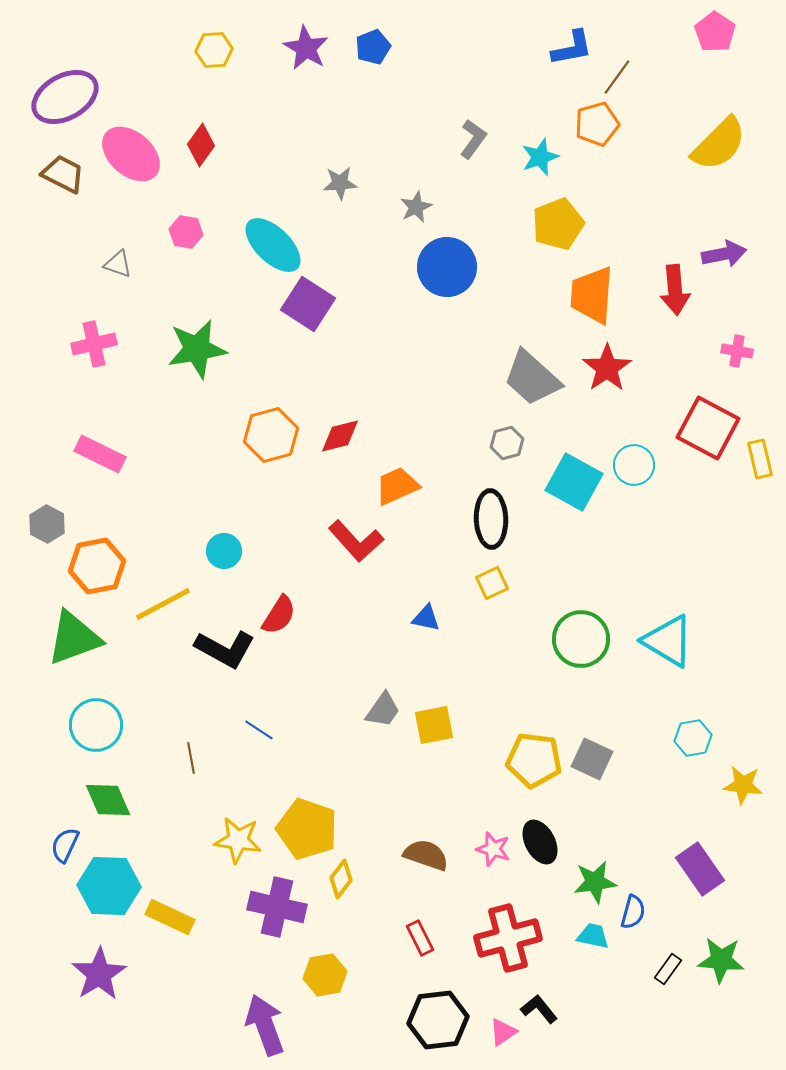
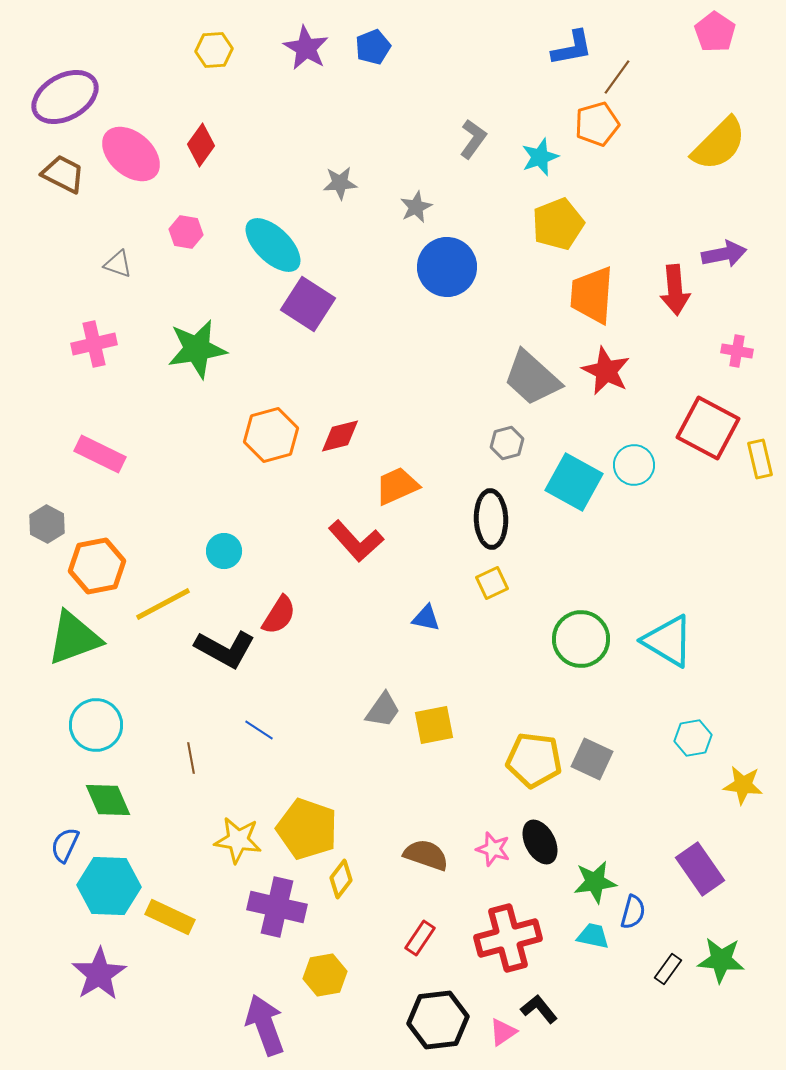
red star at (607, 368): moved 1 px left, 3 px down; rotated 12 degrees counterclockwise
red rectangle at (420, 938): rotated 60 degrees clockwise
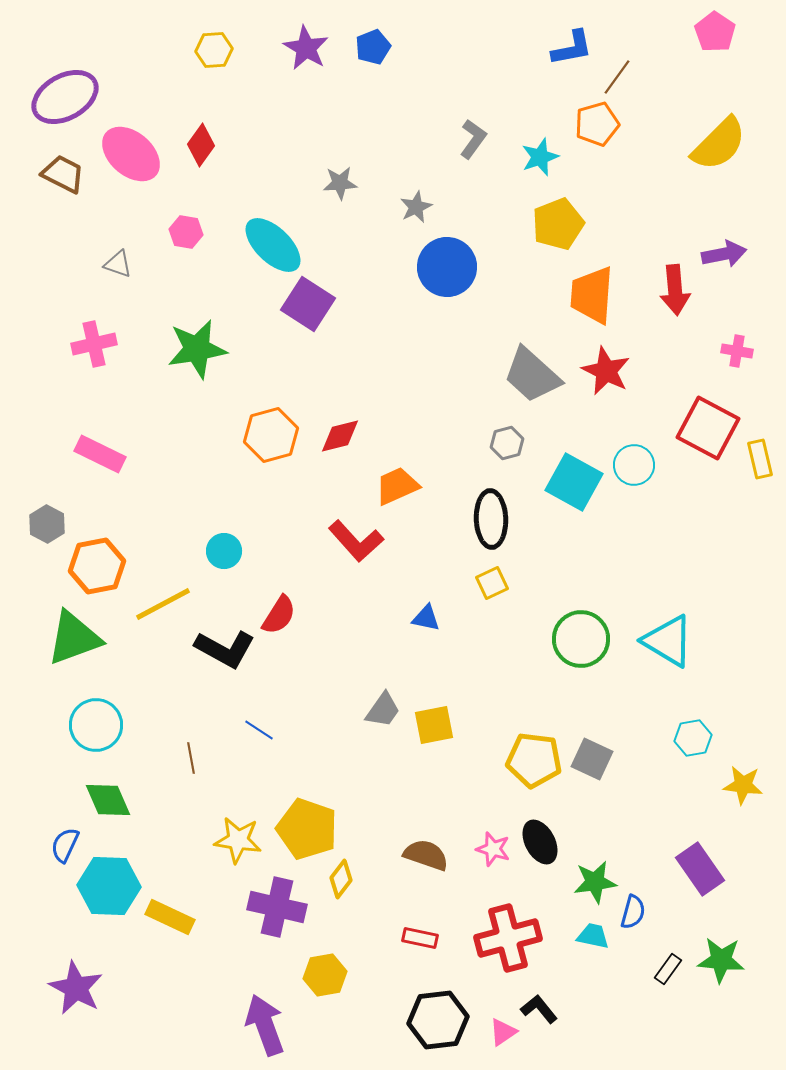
gray trapezoid at (532, 378): moved 3 px up
red rectangle at (420, 938): rotated 68 degrees clockwise
purple star at (99, 974): moved 23 px left, 14 px down; rotated 12 degrees counterclockwise
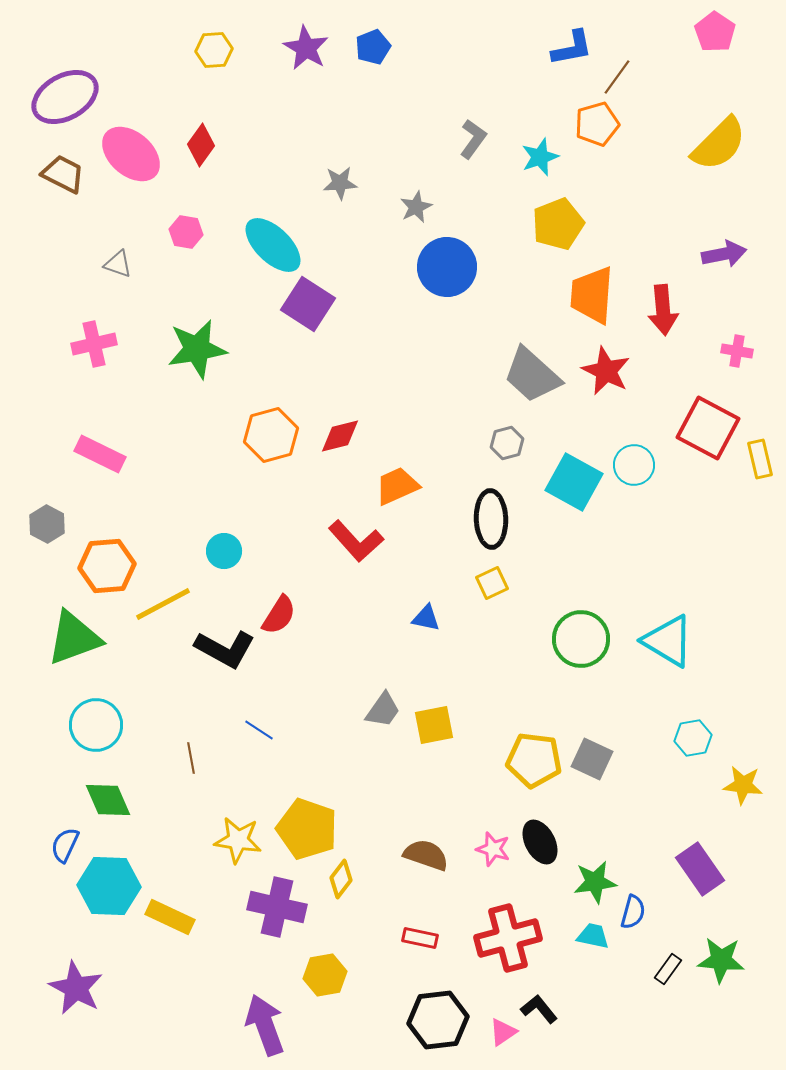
red arrow at (675, 290): moved 12 px left, 20 px down
orange hexagon at (97, 566): moved 10 px right; rotated 6 degrees clockwise
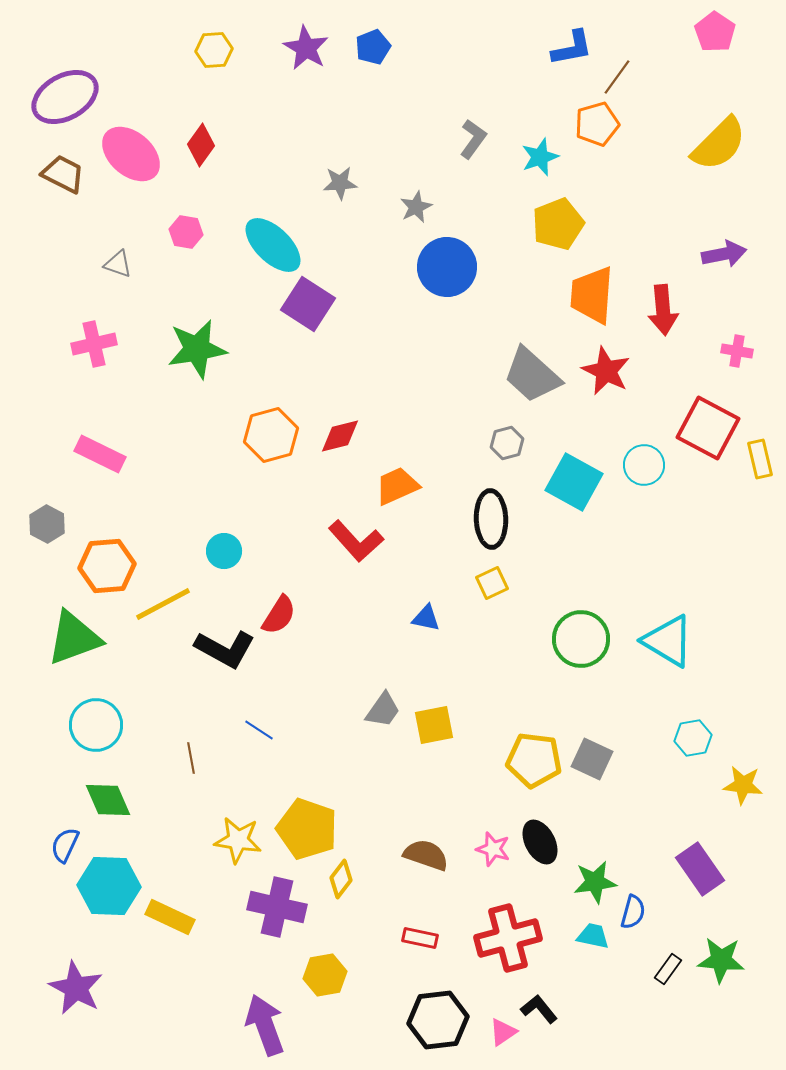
cyan circle at (634, 465): moved 10 px right
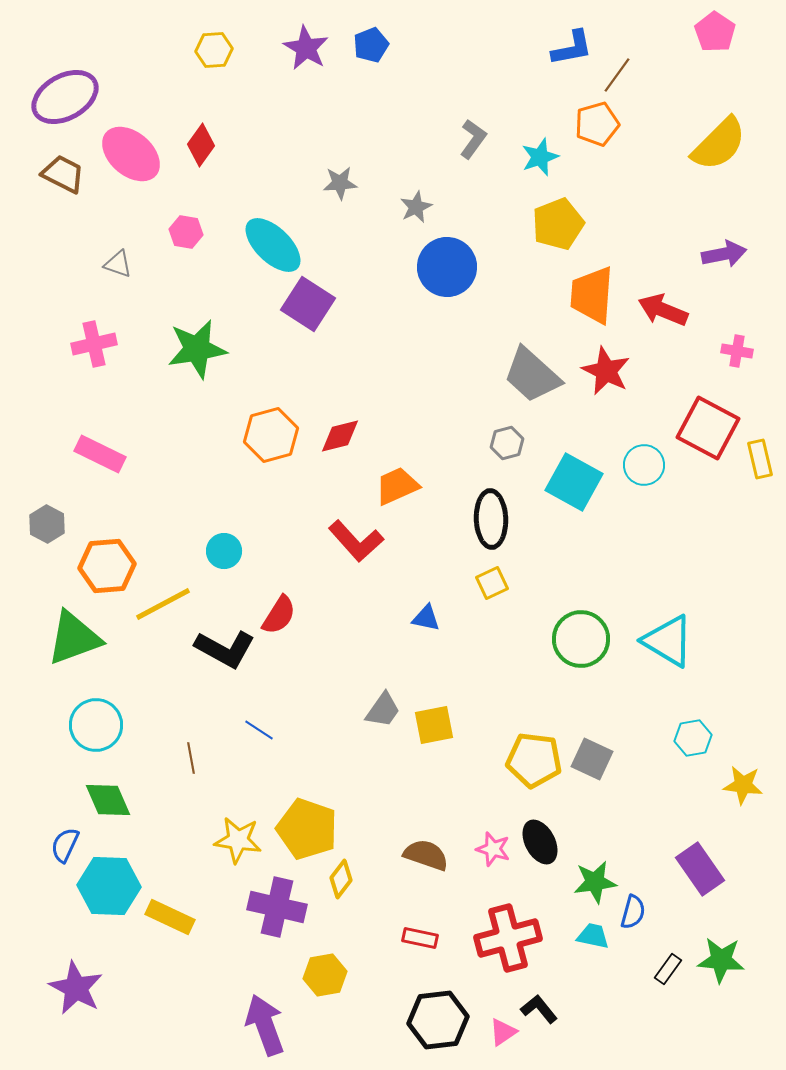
blue pentagon at (373, 47): moved 2 px left, 2 px up
brown line at (617, 77): moved 2 px up
red arrow at (663, 310): rotated 117 degrees clockwise
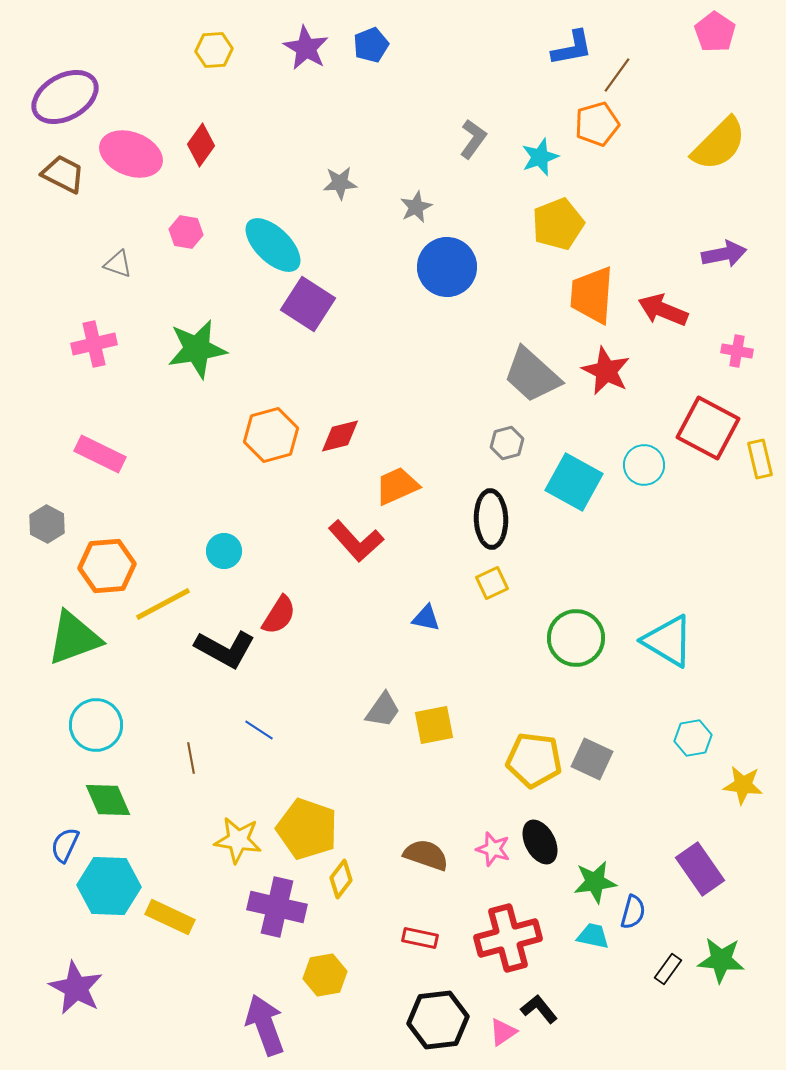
pink ellipse at (131, 154): rotated 20 degrees counterclockwise
green circle at (581, 639): moved 5 px left, 1 px up
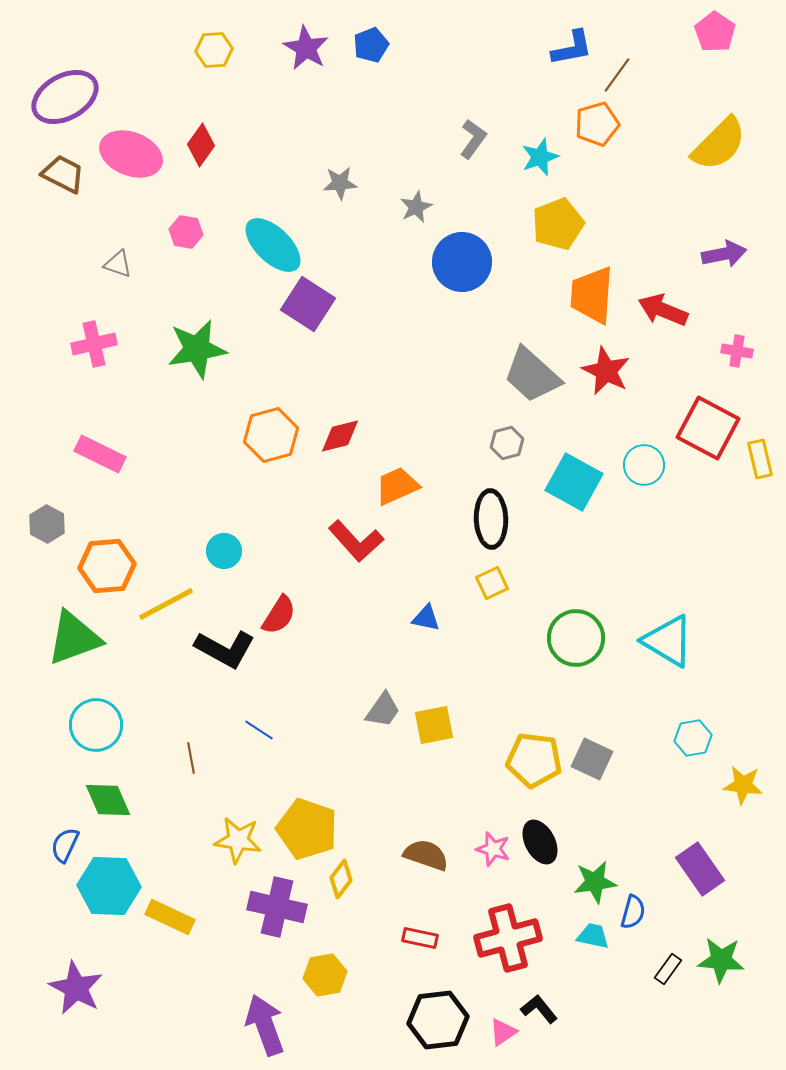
blue circle at (447, 267): moved 15 px right, 5 px up
yellow line at (163, 604): moved 3 px right
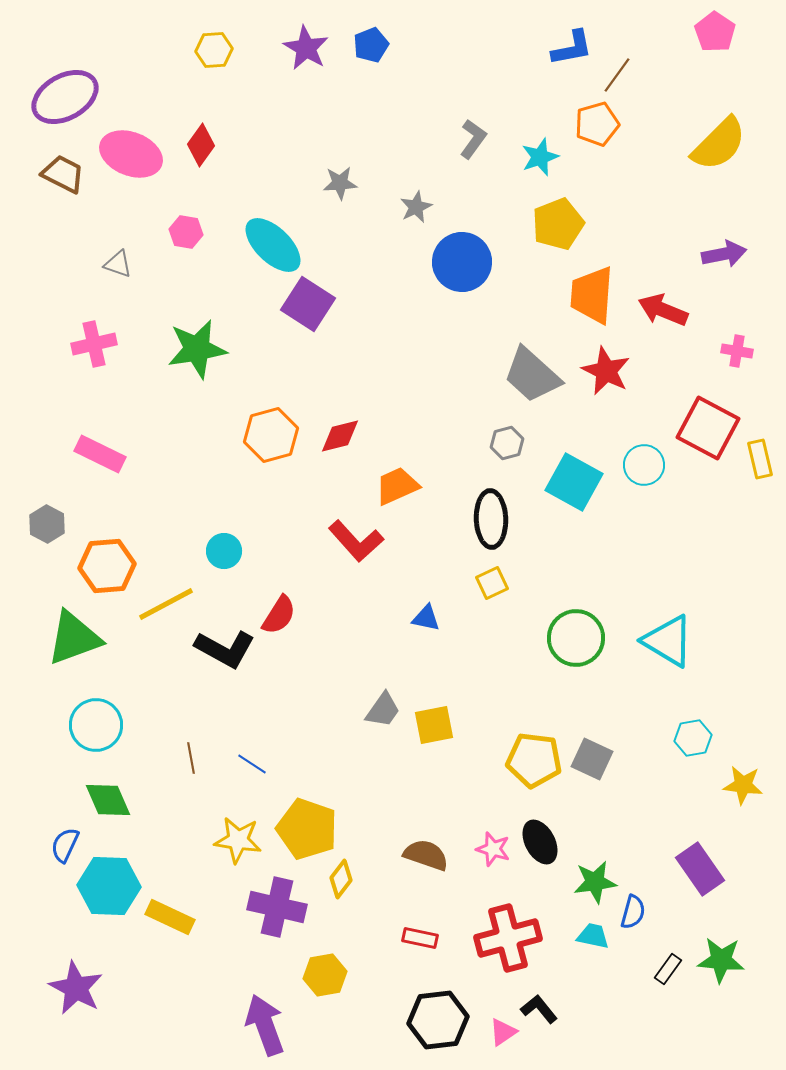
blue line at (259, 730): moved 7 px left, 34 px down
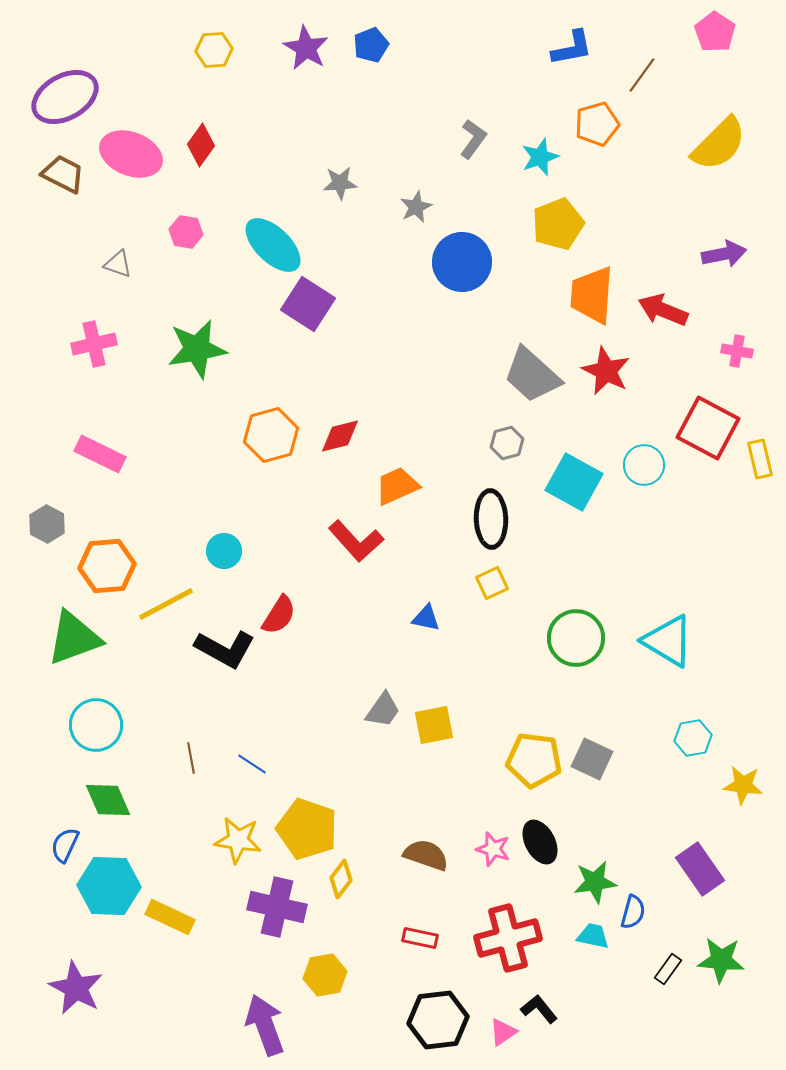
brown line at (617, 75): moved 25 px right
